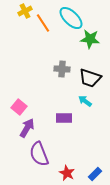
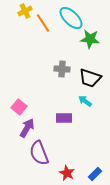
purple semicircle: moved 1 px up
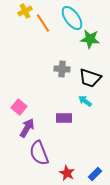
cyan ellipse: moved 1 px right; rotated 10 degrees clockwise
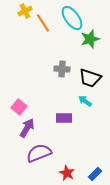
green star: rotated 24 degrees counterclockwise
purple semicircle: rotated 90 degrees clockwise
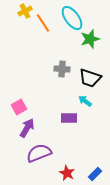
pink square: rotated 21 degrees clockwise
purple rectangle: moved 5 px right
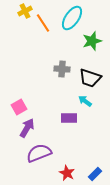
cyan ellipse: rotated 70 degrees clockwise
green star: moved 2 px right, 2 px down
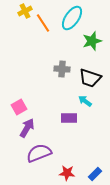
red star: rotated 21 degrees counterclockwise
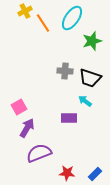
gray cross: moved 3 px right, 2 px down
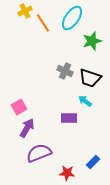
gray cross: rotated 21 degrees clockwise
blue rectangle: moved 2 px left, 12 px up
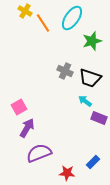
yellow cross: rotated 32 degrees counterclockwise
purple rectangle: moved 30 px right; rotated 21 degrees clockwise
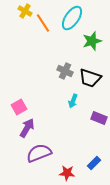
cyan arrow: moved 12 px left; rotated 104 degrees counterclockwise
blue rectangle: moved 1 px right, 1 px down
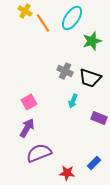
pink square: moved 10 px right, 5 px up
